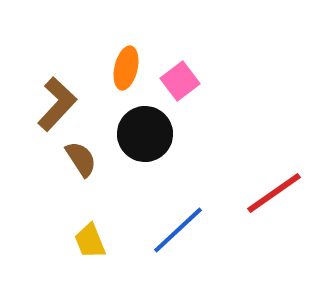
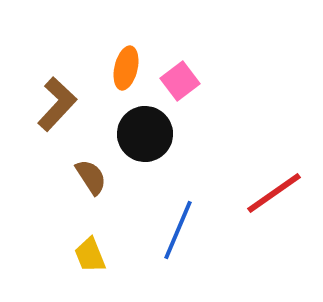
brown semicircle: moved 10 px right, 18 px down
blue line: rotated 24 degrees counterclockwise
yellow trapezoid: moved 14 px down
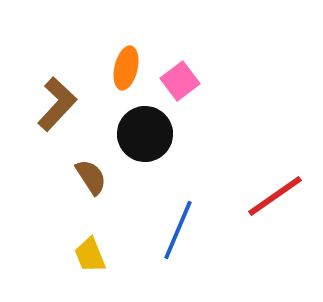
red line: moved 1 px right, 3 px down
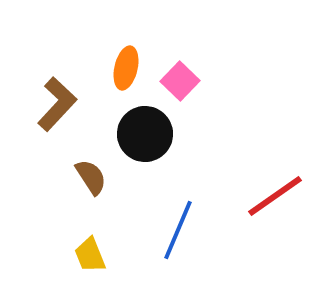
pink square: rotated 9 degrees counterclockwise
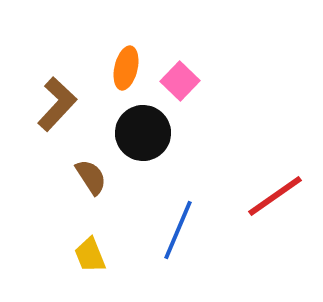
black circle: moved 2 px left, 1 px up
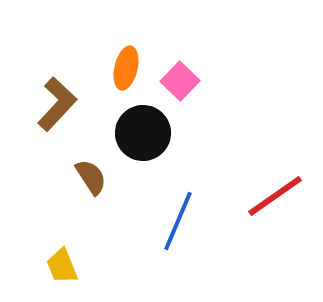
blue line: moved 9 px up
yellow trapezoid: moved 28 px left, 11 px down
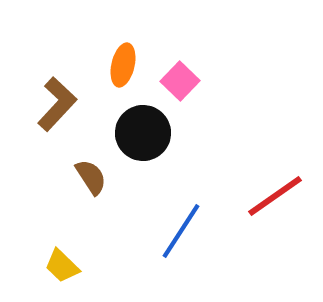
orange ellipse: moved 3 px left, 3 px up
blue line: moved 3 px right, 10 px down; rotated 10 degrees clockwise
yellow trapezoid: rotated 24 degrees counterclockwise
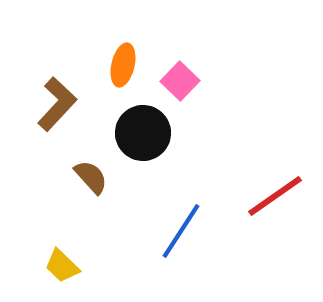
brown semicircle: rotated 9 degrees counterclockwise
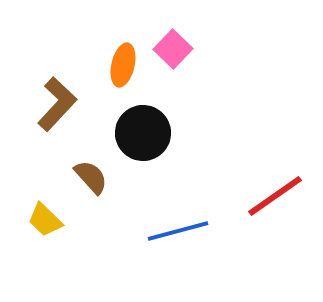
pink square: moved 7 px left, 32 px up
blue line: moved 3 px left; rotated 42 degrees clockwise
yellow trapezoid: moved 17 px left, 46 px up
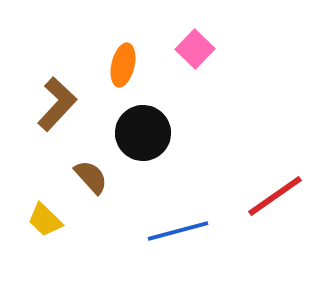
pink square: moved 22 px right
